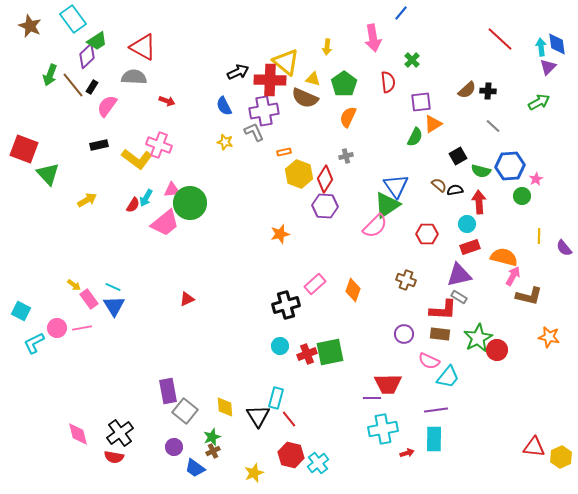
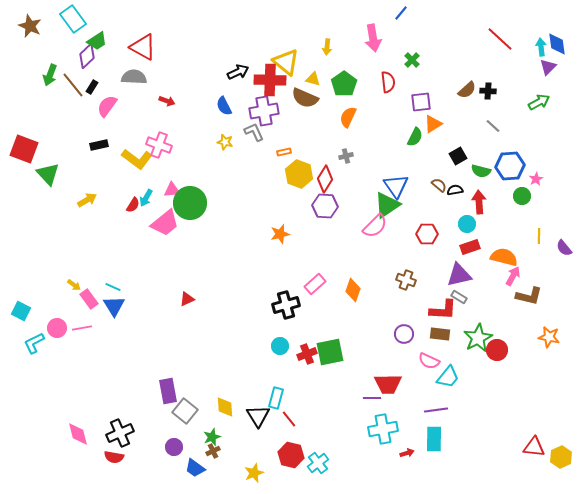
black cross at (120, 433): rotated 12 degrees clockwise
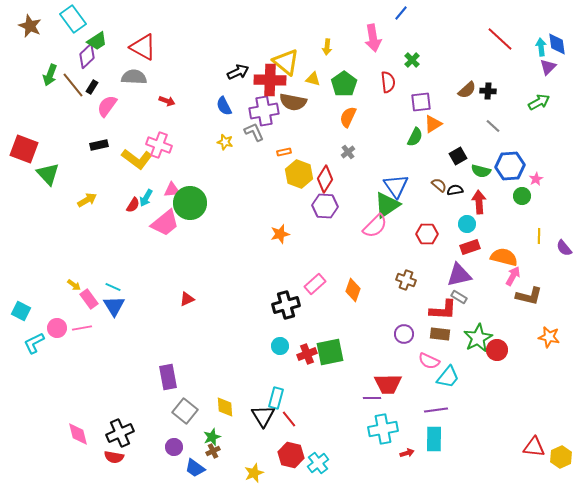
brown semicircle at (305, 98): moved 12 px left, 4 px down; rotated 12 degrees counterclockwise
gray cross at (346, 156): moved 2 px right, 4 px up; rotated 24 degrees counterclockwise
purple rectangle at (168, 391): moved 14 px up
black triangle at (258, 416): moved 5 px right
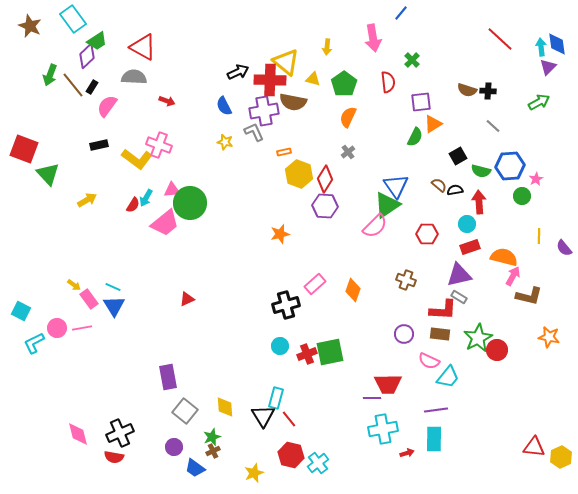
brown semicircle at (467, 90): rotated 60 degrees clockwise
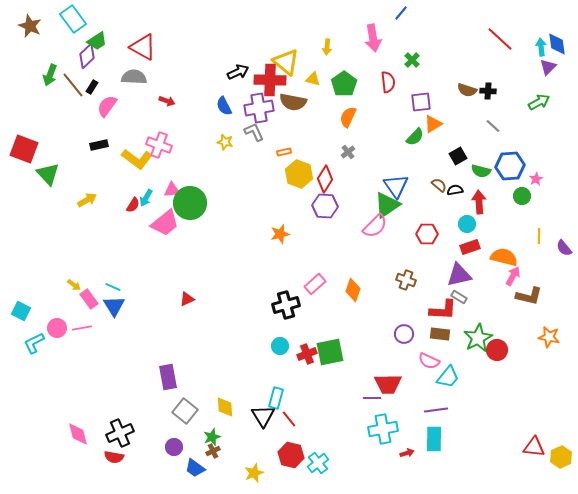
purple cross at (264, 111): moved 5 px left, 3 px up
green semicircle at (415, 137): rotated 18 degrees clockwise
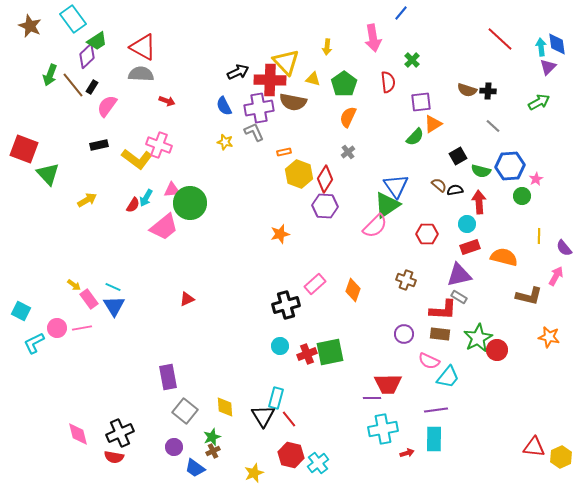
yellow triangle at (286, 62): rotated 8 degrees clockwise
gray semicircle at (134, 77): moved 7 px right, 3 px up
pink trapezoid at (165, 223): moved 1 px left, 4 px down
pink arrow at (513, 276): moved 43 px right
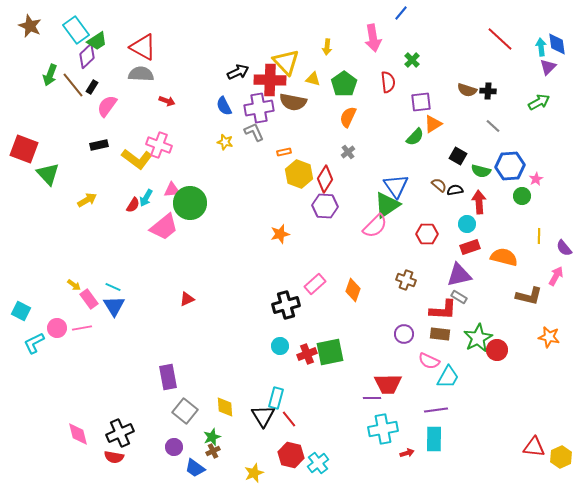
cyan rectangle at (73, 19): moved 3 px right, 11 px down
black square at (458, 156): rotated 30 degrees counterclockwise
cyan trapezoid at (448, 377): rotated 10 degrees counterclockwise
